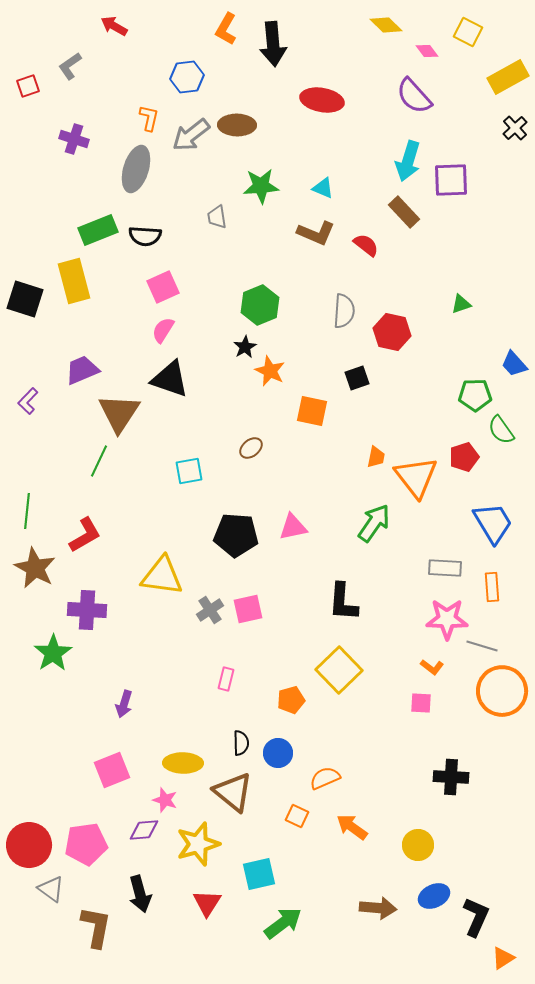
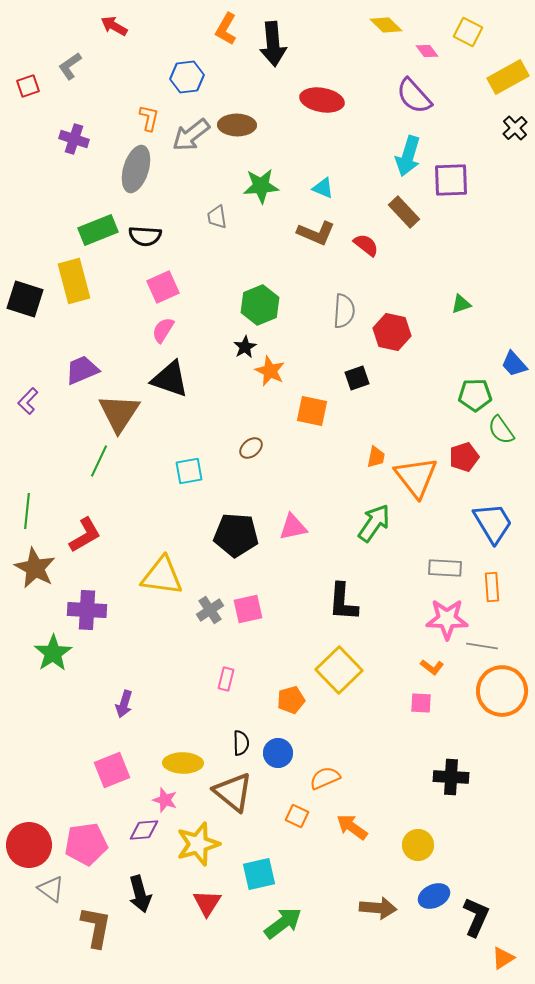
cyan arrow at (408, 161): moved 5 px up
gray line at (482, 646): rotated 8 degrees counterclockwise
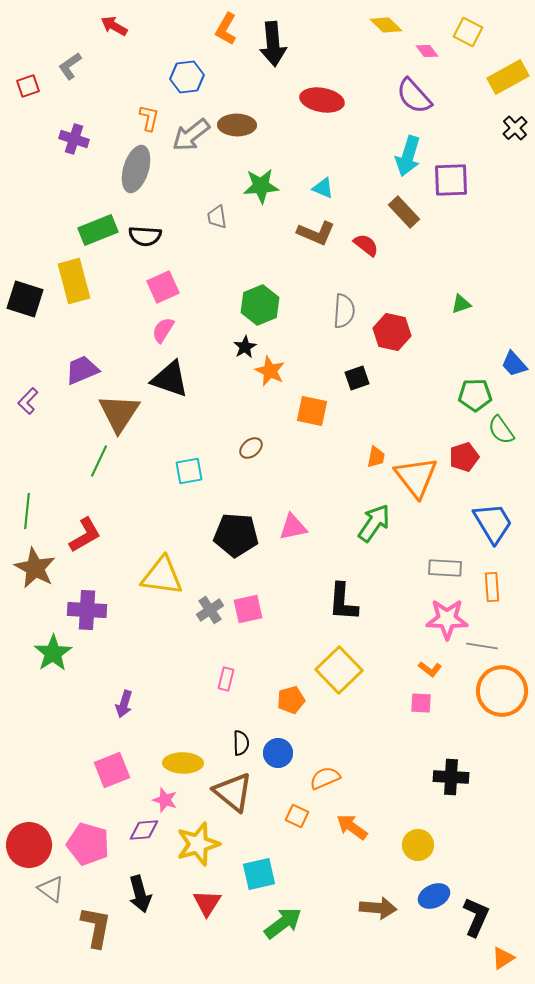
orange L-shape at (432, 667): moved 2 px left, 2 px down
pink pentagon at (86, 844): moved 2 px right; rotated 24 degrees clockwise
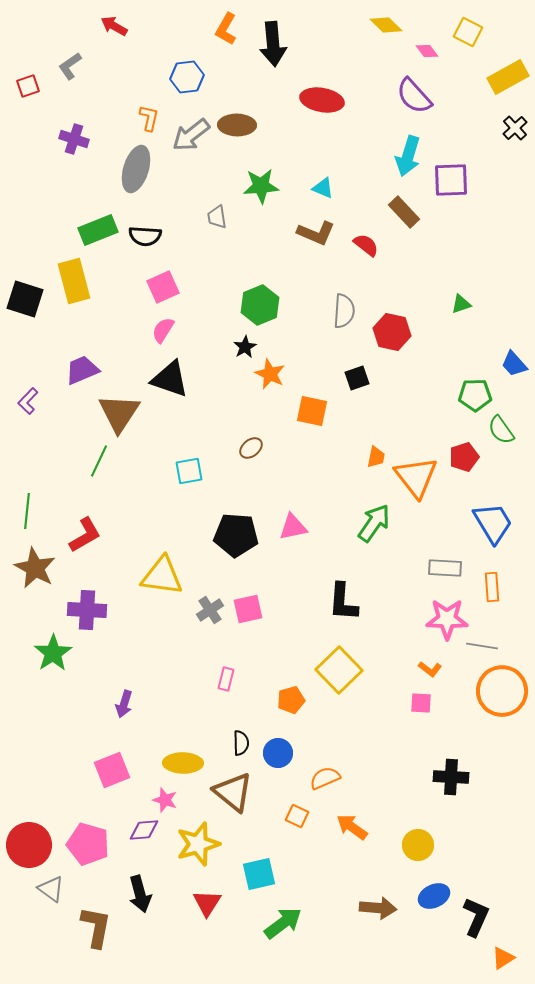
orange star at (270, 371): moved 3 px down
